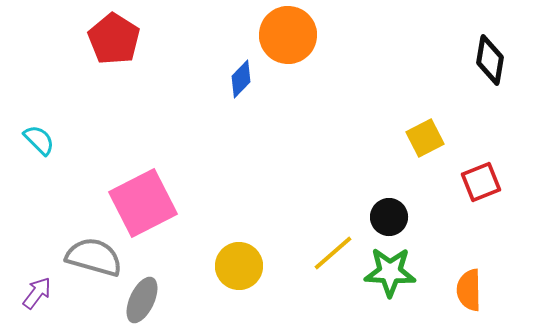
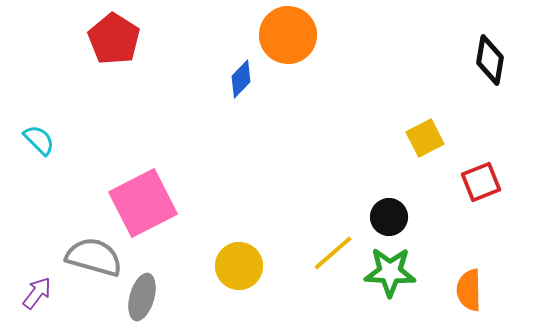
gray ellipse: moved 3 px up; rotated 9 degrees counterclockwise
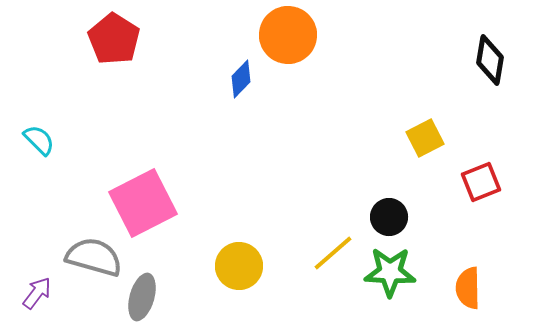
orange semicircle: moved 1 px left, 2 px up
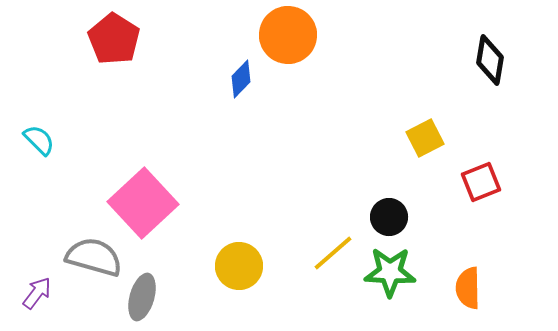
pink square: rotated 16 degrees counterclockwise
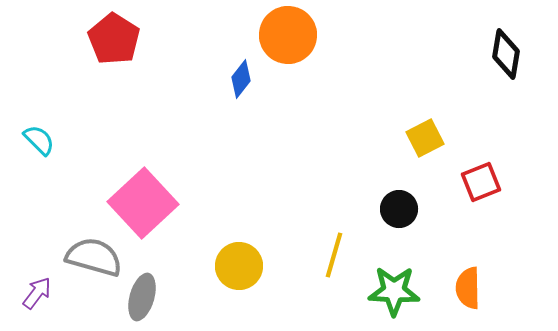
black diamond: moved 16 px right, 6 px up
blue diamond: rotated 6 degrees counterclockwise
black circle: moved 10 px right, 8 px up
yellow line: moved 1 px right, 2 px down; rotated 33 degrees counterclockwise
green star: moved 4 px right, 19 px down
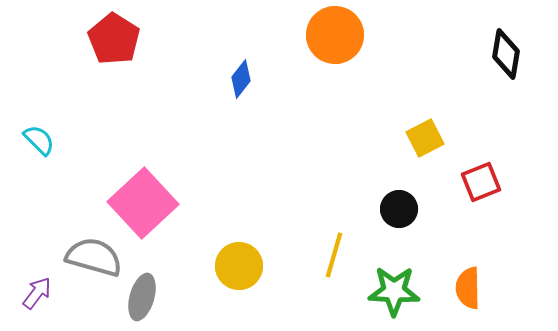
orange circle: moved 47 px right
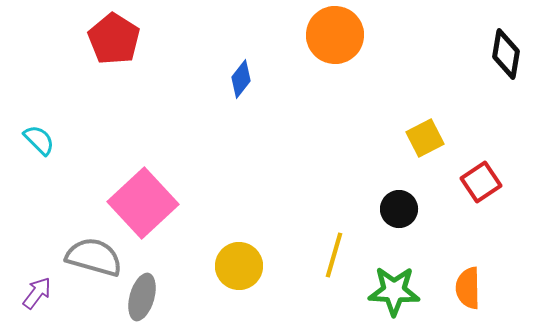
red square: rotated 12 degrees counterclockwise
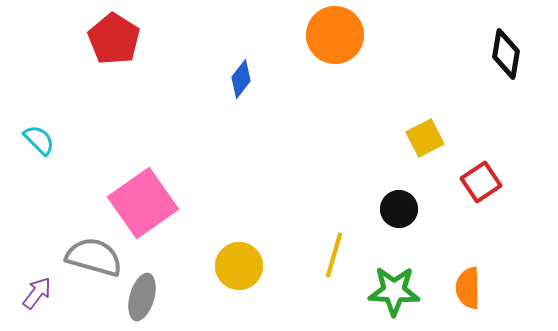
pink square: rotated 8 degrees clockwise
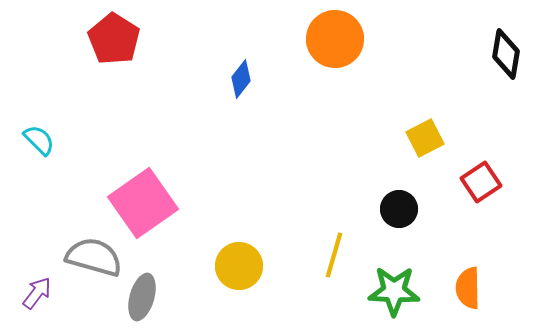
orange circle: moved 4 px down
